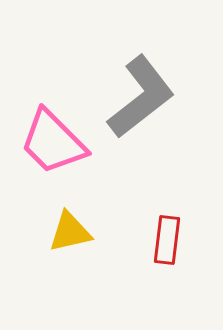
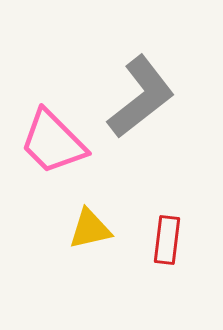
yellow triangle: moved 20 px right, 3 px up
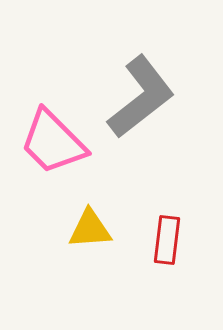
yellow triangle: rotated 9 degrees clockwise
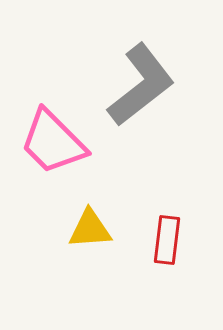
gray L-shape: moved 12 px up
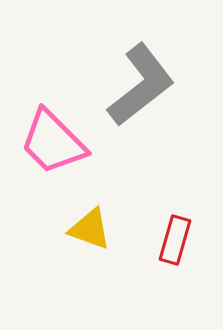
yellow triangle: rotated 24 degrees clockwise
red rectangle: moved 8 px right; rotated 9 degrees clockwise
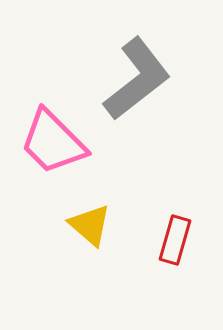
gray L-shape: moved 4 px left, 6 px up
yellow triangle: moved 4 px up; rotated 21 degrees clockwise
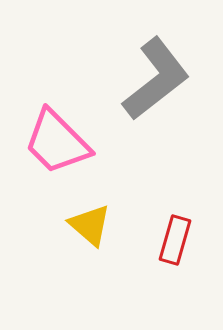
gray L-shape: moved 19 px right
pink trapezoid: moved 4 px right
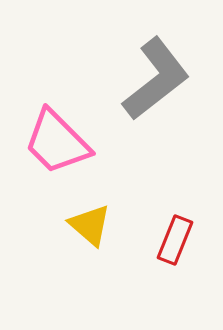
red rectangle: rotated 6 degrees clockwise
